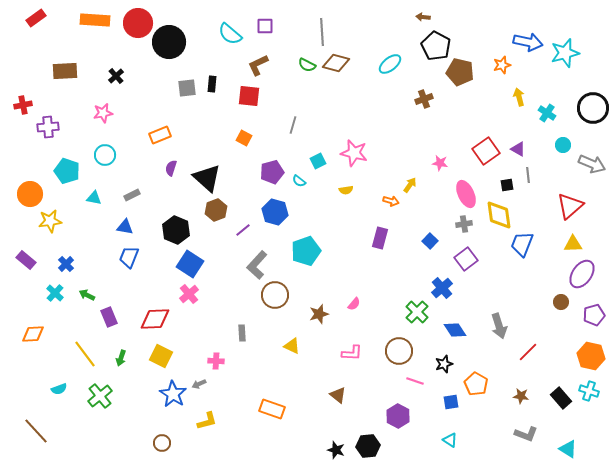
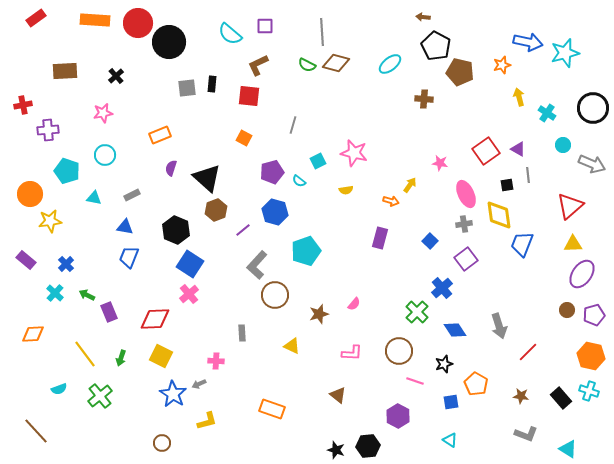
brown cross at (424, 99): rotated 24 degrees clockwise
purple cross at (48, 127): moved 3 px down
brown circle at (561, 302): moved 6 px right, 8 px down
purple rectangle at (109, 317): moved 5 px up
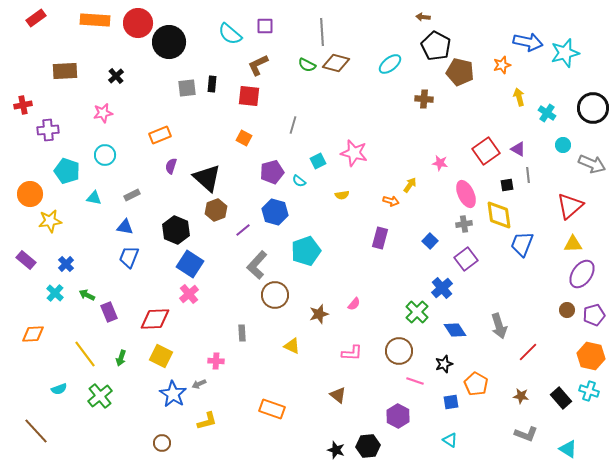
purple semicircle at (171, 168): moved 2 px up
yellow semicircle at (346, 190): moved 4 px left, 5 px down
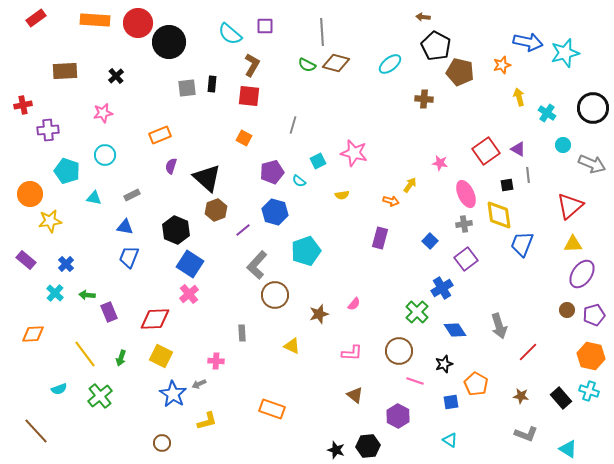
brown L-shape at (258, 65): moved 6 px left; rotated 145 degrees clockwise
blue cross at (442, 288): rotated 10 degrees clockwise
green arrow at (87, 295): rotated 21 degrees counterclockwise
brown triangle at (338, 395): moved 17 px right
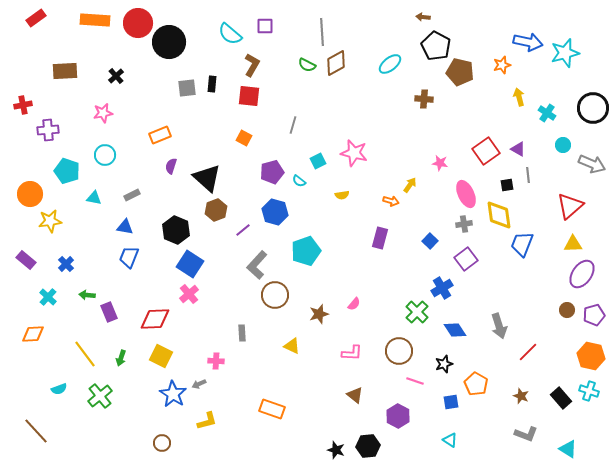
brown diamond at (336, 63): rotated 44 degrees counterclockwise
cyan cross at (55, 293): moved 7 px left, 4 px down
brown star at (521, 396): rotated 14 degrees clockwise
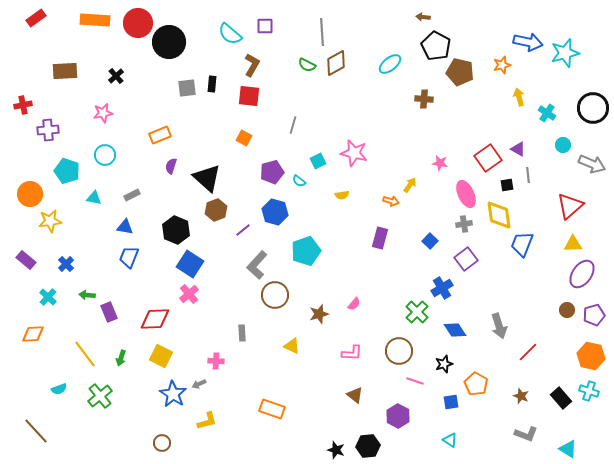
red square at (486, 151): moved 2 px right, 7 px down
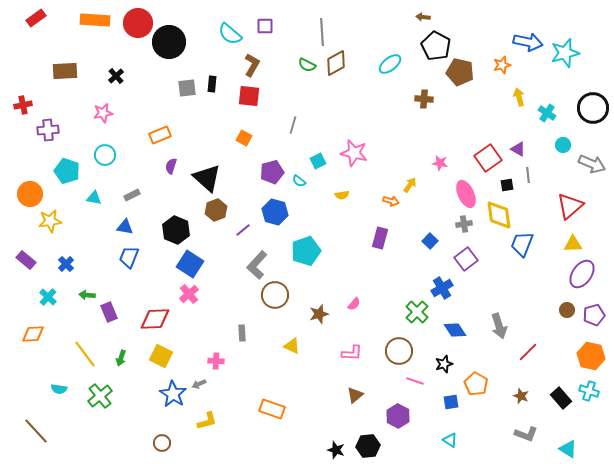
cyan semicircle at (59, 389): rotated 28 degrees clockwise
brown triangle at (355, 395): rotated 42 degrees clockwise
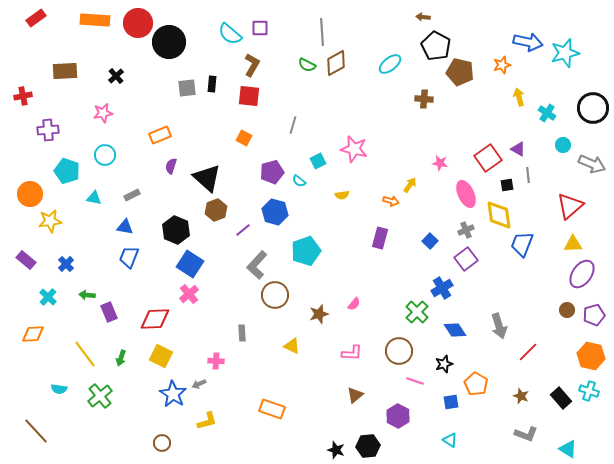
purple square at (265, 26): moved 5 px left, 2 px down
red cross at (23, 105): moved 9 px up
pink star at (354, 153): moved 4 px up
gray cross at (464, 224): moved 2 px right, 6 px down; rotated 14 degrees counterclockwise
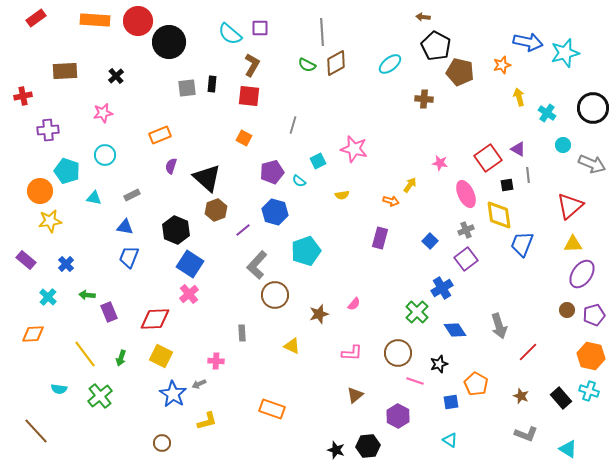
red circle at (138, 23): moved 2 px up
orange circle at (30, 194): moved 10 px right, 3 px up
brown circle at (399, 351): moved 1 px left, 2 px down
black star at (444, 364): moved 5 px left
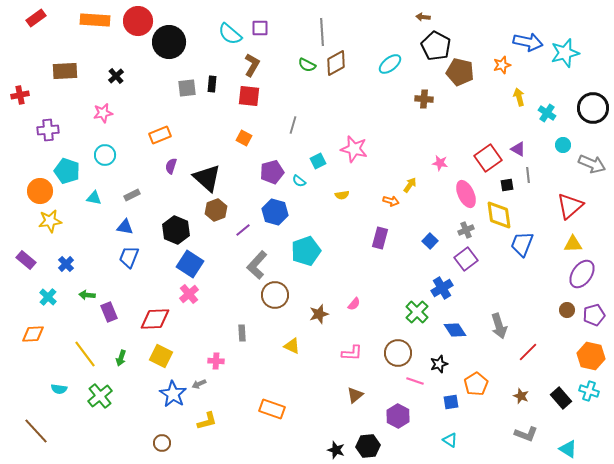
red cross at (23, 96): moved 3 px left, 1 px up
orange pentagon at (476, 384): rotated 10 degrees clockwise
